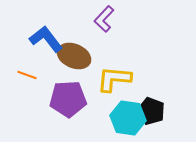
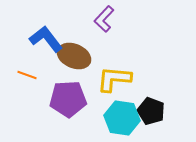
cyan hexagon: moved 6 px left
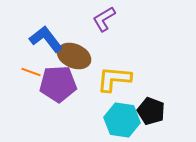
purple L-shape: rotated 16 degrees clockwise
orange line: moved 4 px right, 3 px up
purple pentagon: moved 10 px left, 15 px up
cyan hexagon: moved 2 px down
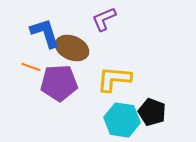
purple L-shape: rotated 8 degrees clockwise
blue L-shape: moved 1 px left, 6 px up; rotated 20 degrees clockwise
brown ellipse: moved 2 px left, 8 px up
orange line: moved 5 px up
purple pentagon: moved 1 px right, 1 px up
black pentagon: moved 1 px right, 1 px down
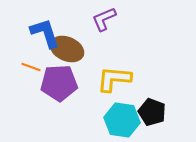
brown ellipse: moved 5 px left, 1 px down
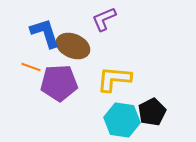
brown ellipse: moved 6 px right, 3 px up
black pentagon: rotated 24 degrees clockwise
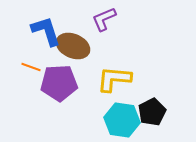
blue L-shape: moved 1 px right, 2 px up
